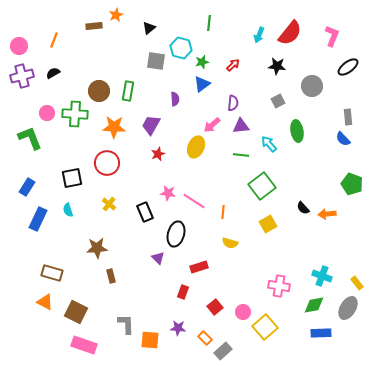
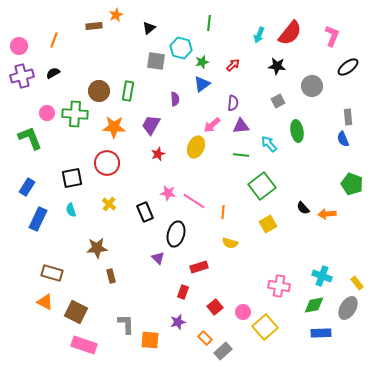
blue semicircle at (343, 139): rotated 21 degrees clockwise
cyan semicircle at (68, 210): moved 3 px right
purple star at (178, 328): moved 6 px up; rotated 21 degrees counterclockwise
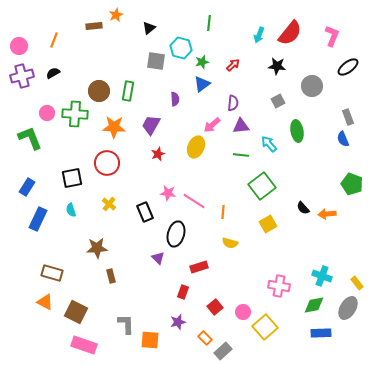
gray rectangle at (348, 117): rotated 14 degrees counterclockwise
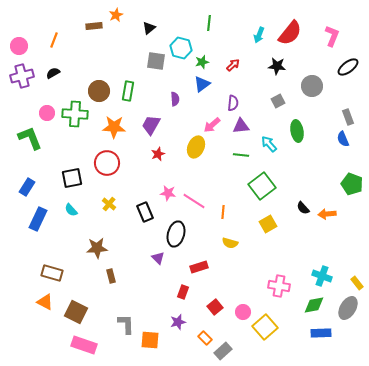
cyan semicircle at (71, 210): rotated 24 degrees counterclockwise
